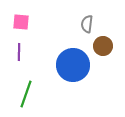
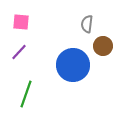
purple line: rotated 42 degrees clockwise
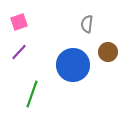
pink square: moved 2 px left; rotated 24 degrees counterclockwise
brown circle: moved 5 px right, 6 px down
green line: moved 6 px right
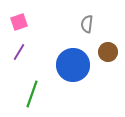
purple line: rotated 12 degrees counterclockwise
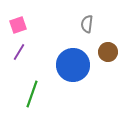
pink square: moved 1 px left, 3 px down
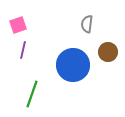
purple line: moved 4 px right, 2 px up; rotated 18 degrees counterclockwise
